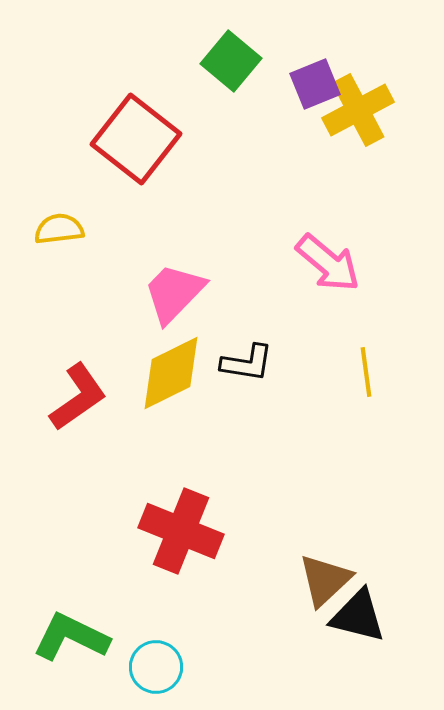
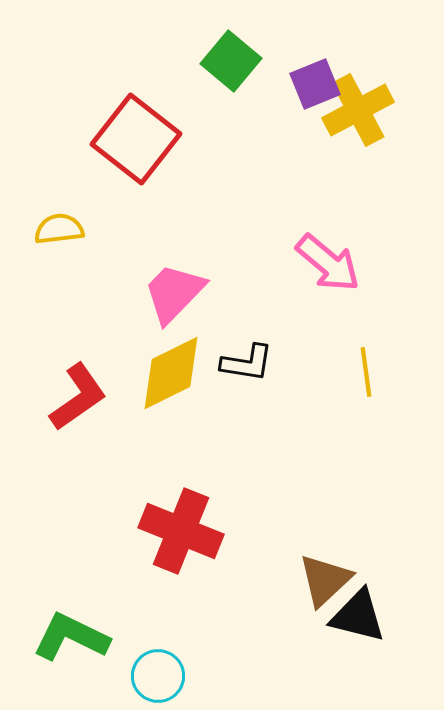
cyan circle: moved 2 px right, 9 px down
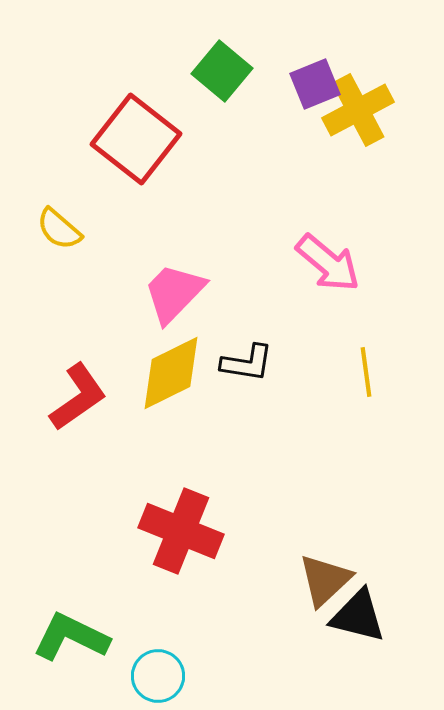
green square: moved 9 px left, 10 px down
yellow semicircle: rotated 132 degrees counterclockwise
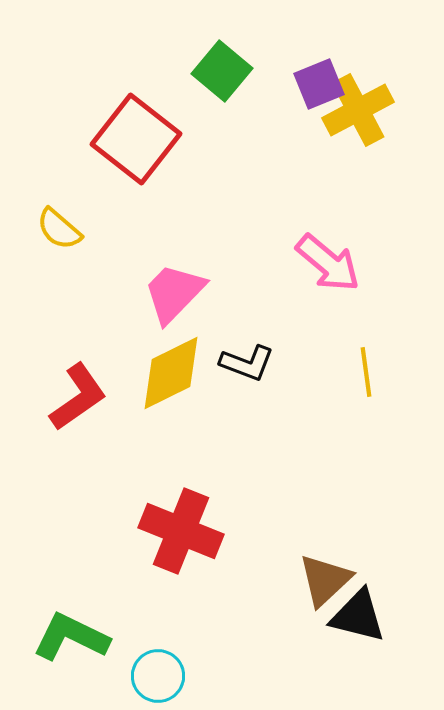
purple square: moved 4 px right
black L-shape: rotated 12 degrees clockwise
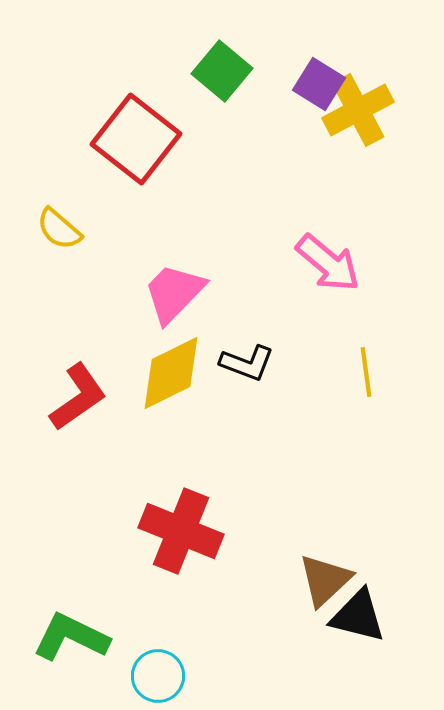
purple square: rotated 36 degrees counterclockwise
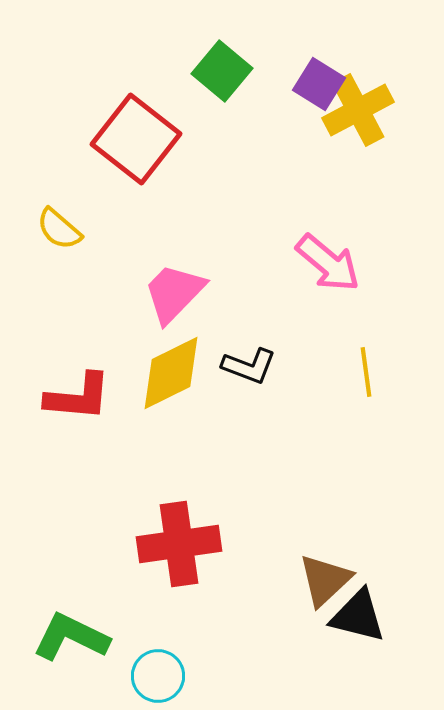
black L-shape: moved 2 px right, 3 px down
red L-shape: rotated 40 degrees clockwise
red cross: moved 2 px left, 13 px down; rotated 30 degrees counterclockwise
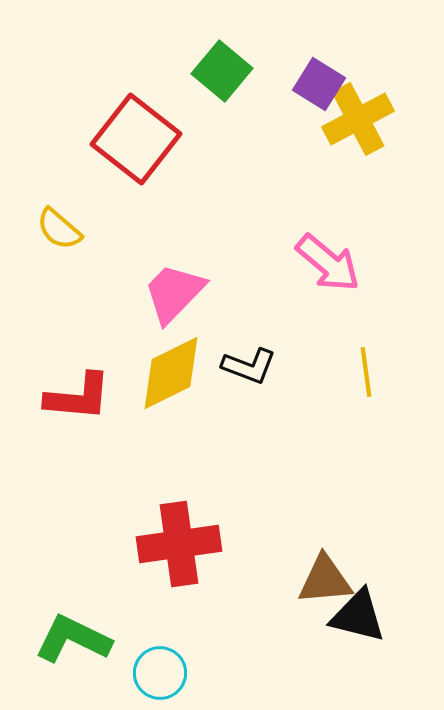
yellow cross: moved 9 px down
brown triangle: rotated 38 degrees clockwise
green L-shape: moved 2 px right, 2 px down
cyan circle: moved 2 px right, 3 px up
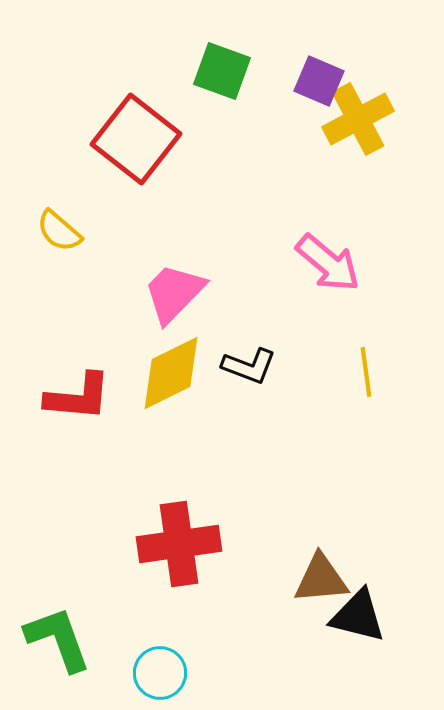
green square: rotated 20 degrees counterclockwise
purple square: moved 3 px up; rotated 9 degrees counterclockwise
yellow semicircle: moved 2 px down
brown triangle: moved 4 px left, 1 px up
green L-shape: moved 15 px left; rotated 44 degrees clockwise
